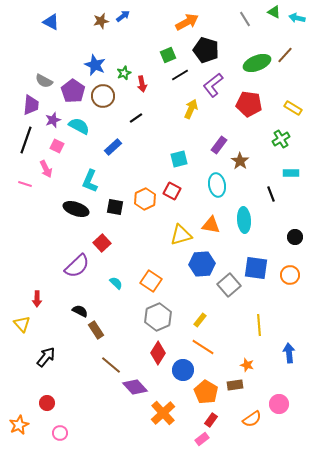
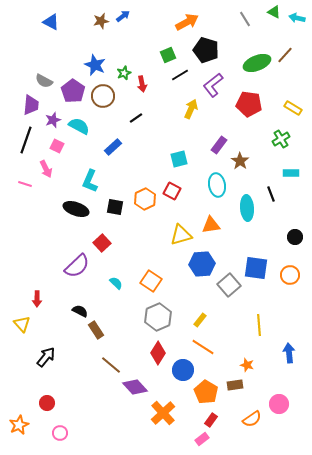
cyan ellipse at (244, 220): moved 3 px right, 12 px up
orange triangle at (211, 225): rotated 18 degrees counterclockwise
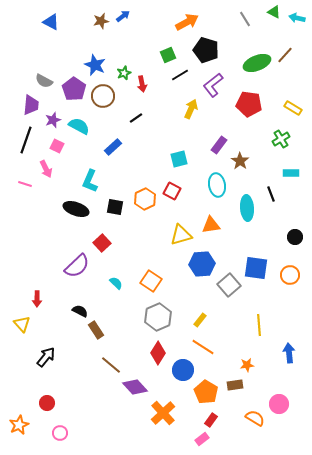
purple pentagon at (73, 91): moved 1 px right, 2 px up
orange star at (247, 365): rotated 24 degrees counterclockwise
orange semicircle at (252, 419): moved 3 px right, 1 px up; rotated 114 degrees counterclockwise
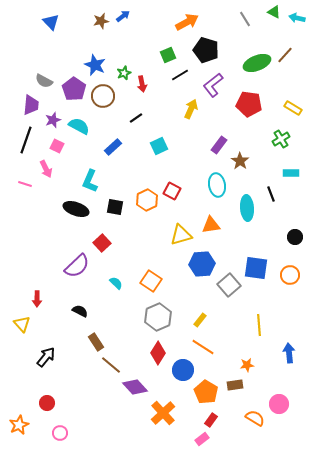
blue triangle at (51, 22): rotated 18 degrees clockwise
cyan square at (179, 159): moved 20 px left, 13 px up; rotated 12 degrees counterclockwise
orange hexagon at (145, 199): moved 2 px right, 1 px down
brown rectangle at (96, 330): moved 12 px down
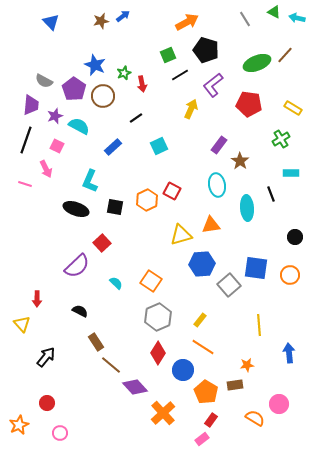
purple star at (53, 120): moved 2 px right, 4 px up
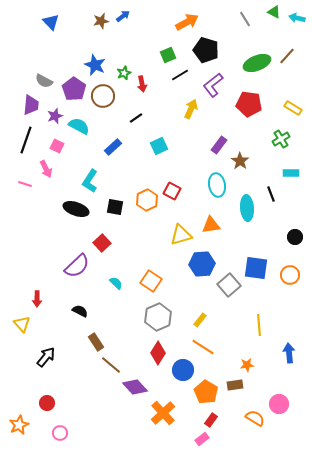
brown line at (285, 55): moved 2 px right, 1 px down
cyan L-shape at (90, 181): rotated 10 degrees clockwise
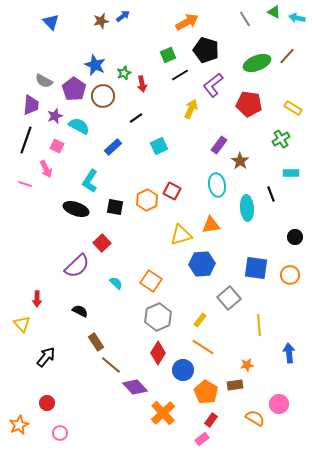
gray square at (229, 285): moved 13 px down
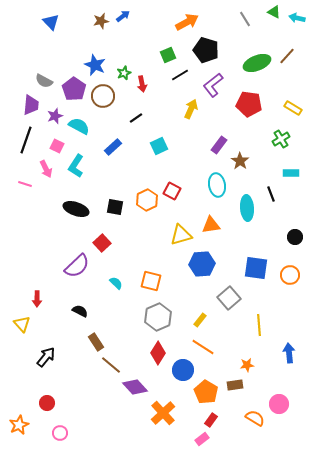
cyan L-shape at (90, 181): moved 14 px left, 15 px up
orange square at (151, 281): rotated 20 degrees counterclockwise
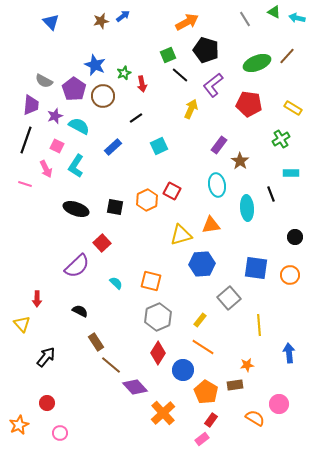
black line at (180, 75): rotated 72 degrees clockwise
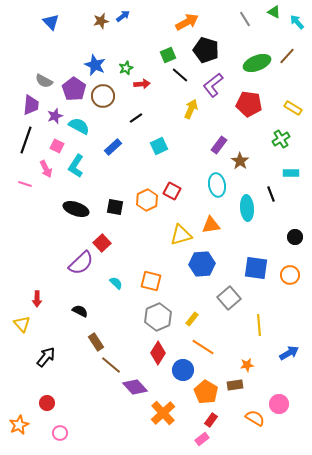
cyan arrow at (297, 18): moved 4 px down; rotated 35 degrees clockwise
green star at (124, 73): moved 2 px right, 5 px up
red arrow at (142, 84): rotated 84 degrees counterclockwise
purple semicircle at (77, 266): moved 4 px right, 3 px up
yellow rectangle at (200, 320): moved 8 px left, 1 px up
blue arrow at (289, 353): rotated 66 degrees clockwise
